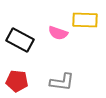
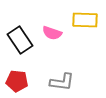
pink semicircle: moved 6 px left
black rectangle: rotated 28 degrees clockwise
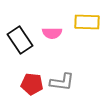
yellow rectangle: moved 2 px right, 2 px down
pink semicircle: rotated 18 degrees counterclockwise
red pentagon: moved 15 px right, 3 px down
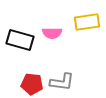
yellow rectangle: rotated 10 degrees counterclockwise
black rectangle: rotated 40 degrees counterclockwise
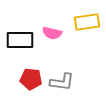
pink semicircle: rotated 12 degrees clockwise
black rectangle: rotated 16 degrees counterclockwise
red pentagon: moved 1 px left, 5 px up
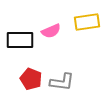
pink semicircle: moved 1 px left, 2 px up; rotated 36 degrees counterclockwise
red pentagon: rotated 15 degrees clockwise
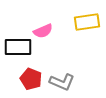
pink semicircle: moved 8 px left
black rectangle: moved 2 px left, 7 px down
gray L-shape: rotated 15 degrees clockwise
